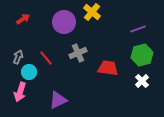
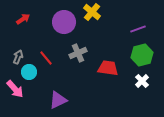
pink arrow: moved 5 px left, 3 px up; rotated 60 degrees counterclockwise
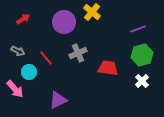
gray arrow: moved 6 px up; rotated 96 degrees clockwise
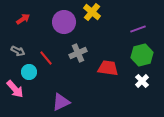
purple triangle: moved 3 px right, 2 px down
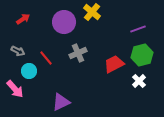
red trapezoid: moved 6 px right, 4 px up; rotated 35 degrees counterclockwise
cyan circle: moved 1 px up
white cross: moved 3 px left
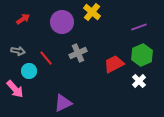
purple circle: moved 2 px left
purple line: moved 1 px right, 2 px up
gray arrow: rotated 16 degrees counterclockwise
green hexagon: rotated 10 degrees counterclockwise
purple triangle: moved 2 px right, 1 px down
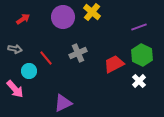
purple circle: moved 1 px right, 5 px up
gray arrow: moved 3 px left, 2 px up
green hexagon: rotated 10 degrees counterclockwise
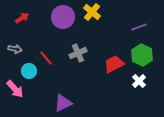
red arrow: moved 1 px left, 1 px up
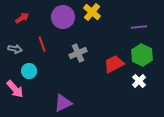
purple line: rotated 14 degrees clockwise
red line: moved 4 px left, 14 px up; rotated 21 degrees clockwise
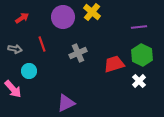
red trapezoid: rotated 10 degrees clockwise
pink arrow: moved 2 px left
purple triangle: moved 3 px right
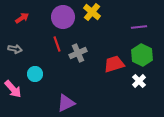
red line: moved 15 px right
cyan circle: moved 6 px right, 3 px down
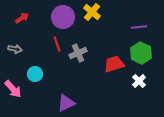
green hexagon: moved 1 px left, 2 px up
